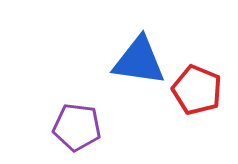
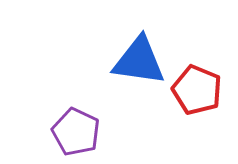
purple pentagon: moved 1 px left, 5 px down; rotated 18 degrees clockwise
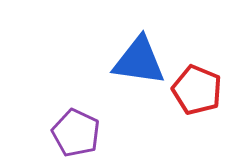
purple pentagon: moved 1 px down
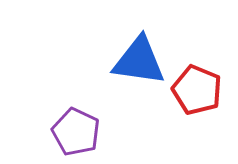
purple pentagon: moved 1 px up
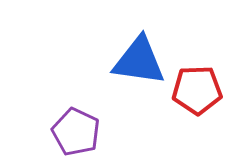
red pentagon: rotated 24 degrees counterclockwise
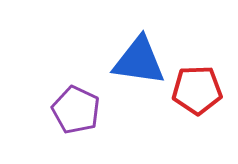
purple pentagon: moved 22 px up
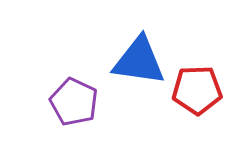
purple pentagon: moved 2 px left, 8 px up
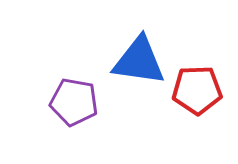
purple pentagon: rotated 15 degrees counterclockwise
